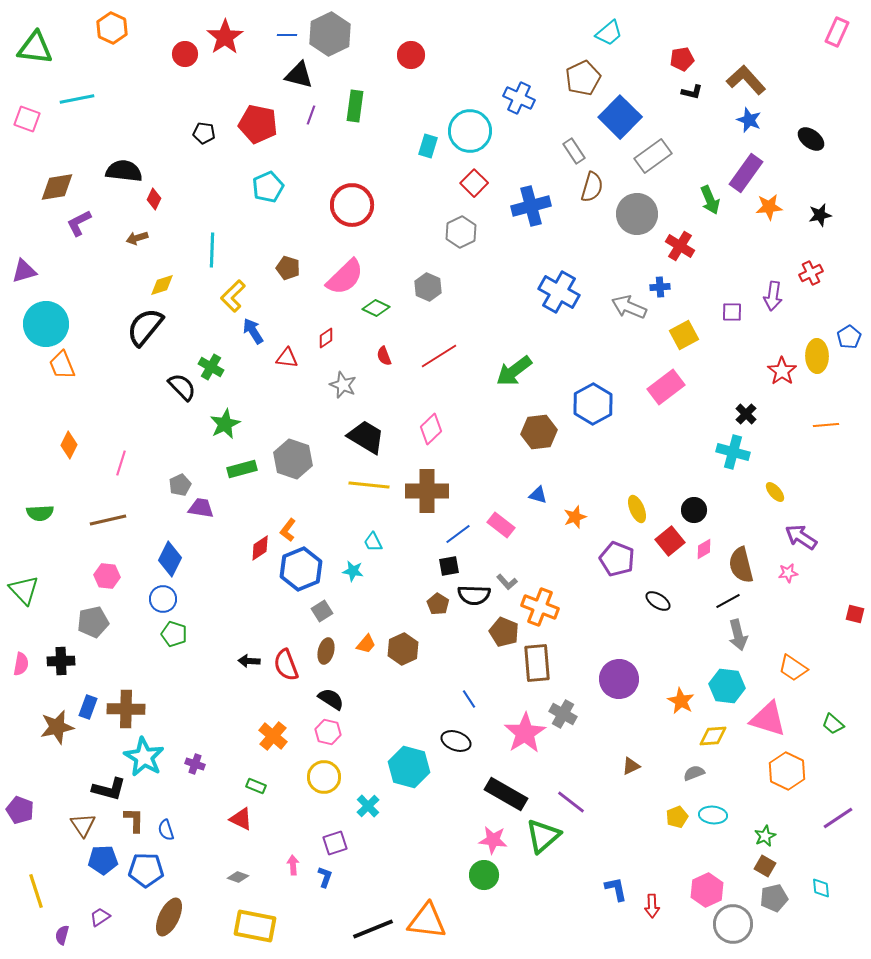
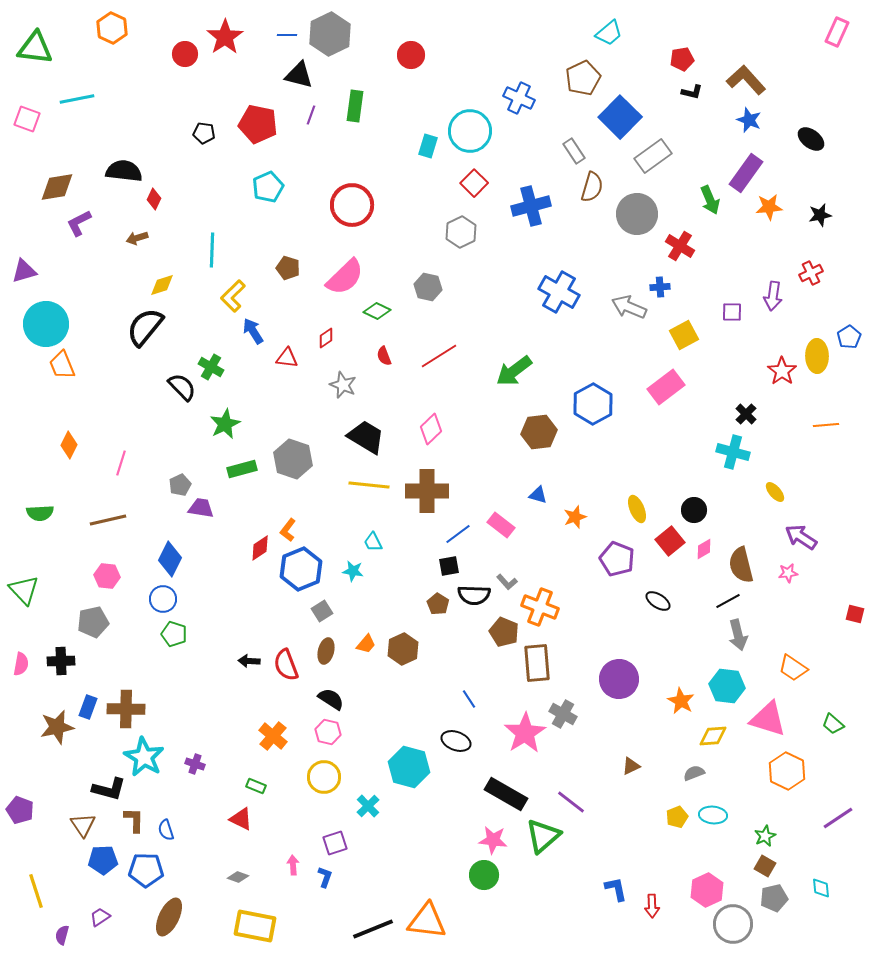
gray hexagon at (428, 287): rotated 12 degrees counterclockwise
green diamond at (376, 308): moved 1 px right, 3 px down
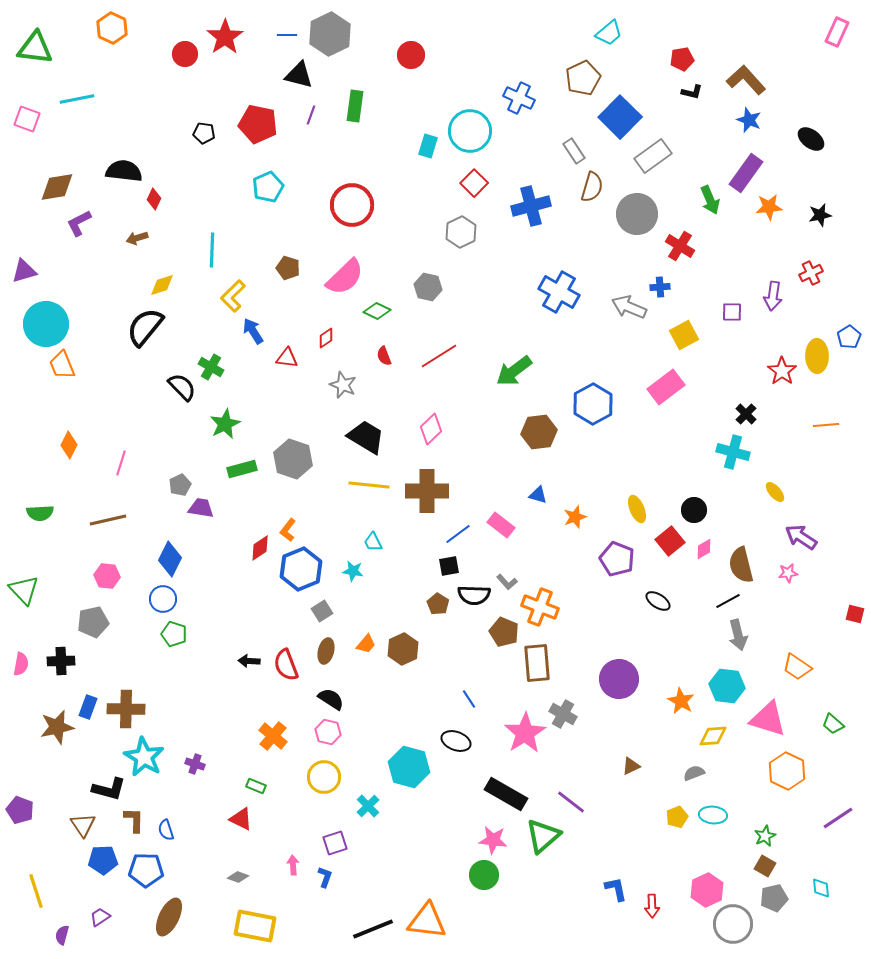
orange trapezoid at (793, 668): moved 4 px right, 1 px up
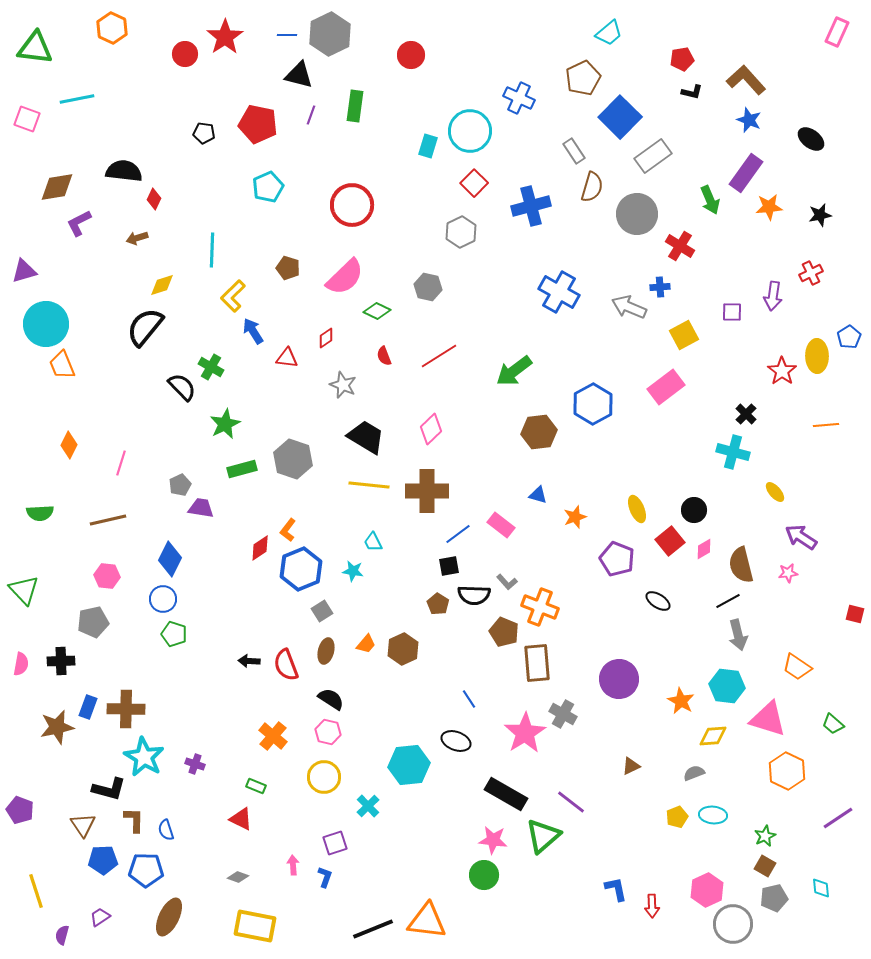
cyan hexagon at (409, 767): moved 2 px up; rotated 21 degrees counterclockwise
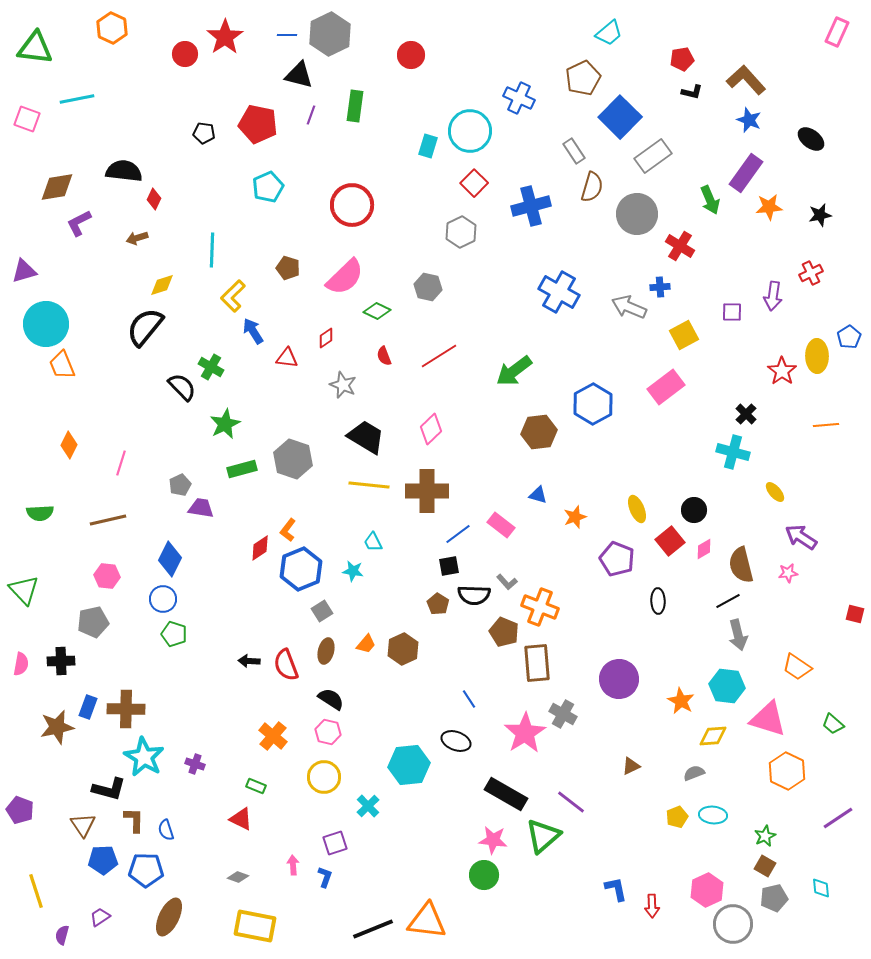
black ellipse at (658, 601): rotated 55 degrees clockwise
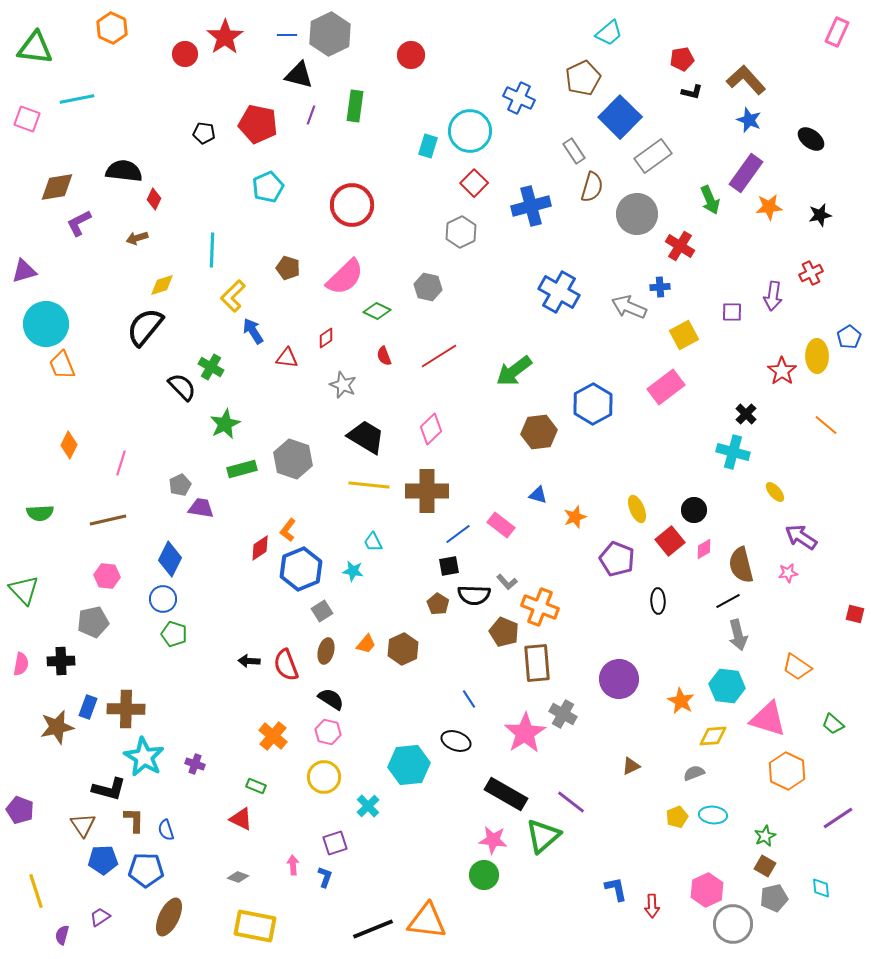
orange line at (826, 425): rotated 45 degrees clockwise
